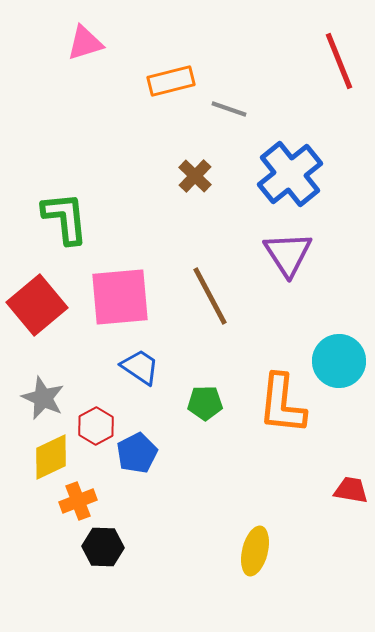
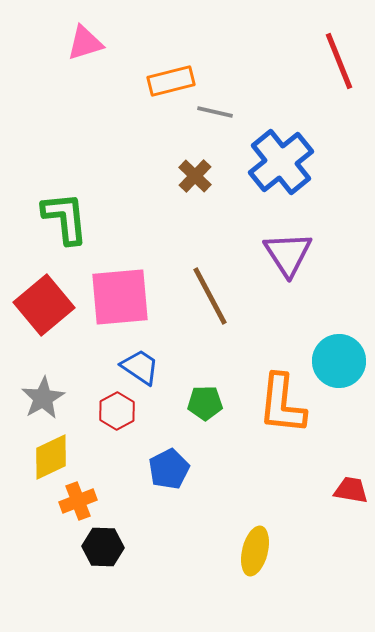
gray line: moved 14 px left, 3 px down; rotated 6 degrees counterclockwise
blue cross: moved 9 px left, 12 px up
red square: moved 7 px right
gray star: rotated 18 degrees clockwise
red hexagon: moved 21 px right, 15 px up
blue pentagon: moved 32 px right, 16 px down
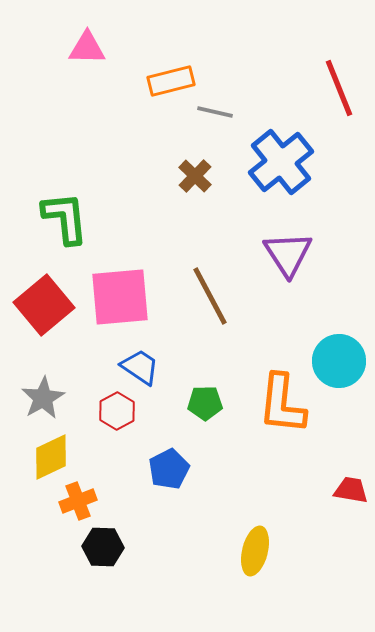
pink triangle: moved 2 px right, 5 px down; rotated 18 degrees clockwise
red line: moved 27 px down
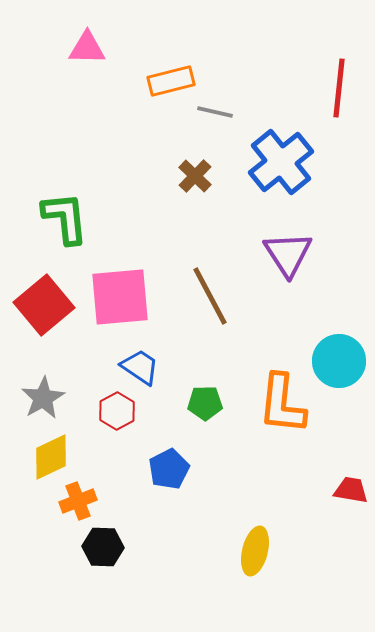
red line: rotated 28 degrees clockwise
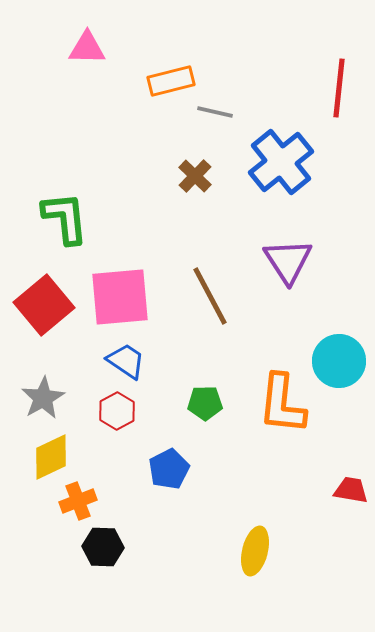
purple triangle: moved 7 px down
blue trapezoid: moved 14 px left, 6 px up
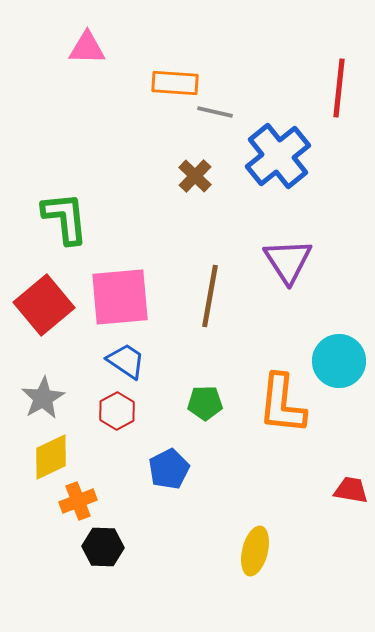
orange rectangle: moved 4 px right, 2 px down; rotated 18 degrees clockwise
blue cross: moved 3 px left, 6 px up
brown line: rotated 38 degrees clockwise
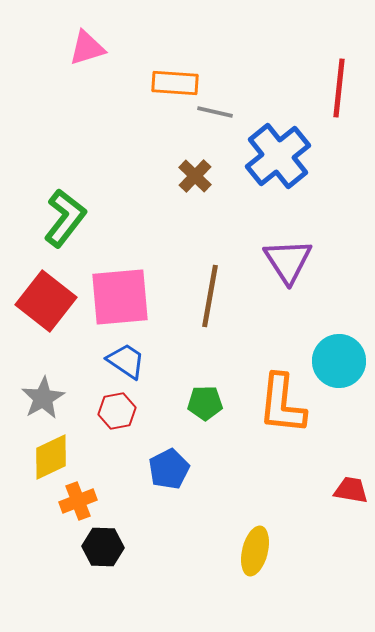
pink triangle: rotated 18 degrees counterclockwise
green L-shape: rotated 44 degrees clockwise
red square: moved 2 px right, 4 px up; rotated 12 degrees counterclockwise
red hexagon: rotated 18 degrees clockwise
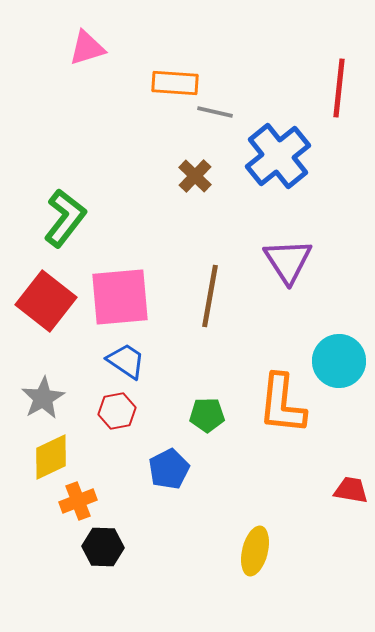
green pentagon: moved 2 px right, 12 px down
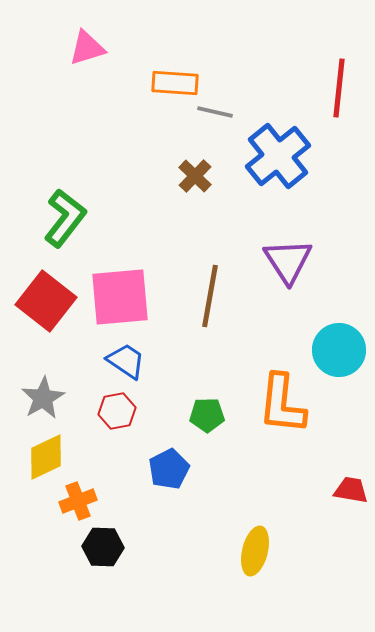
cyan circle: moved 11 px up
yellow diamond: moved 5 px left
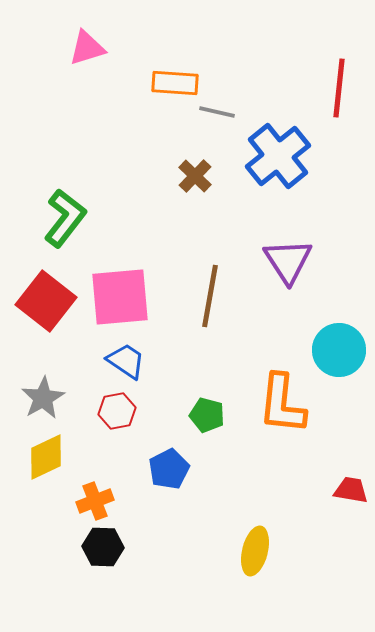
gray line: moved 2 px right
green pentagon: rotated 16 degrees clockwise
orange cross: moved 17 px right
